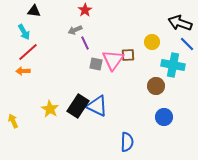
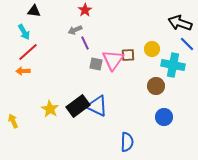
yellow circle: moved 7 px down
black rectangle: rotated 20 degrees clockwise
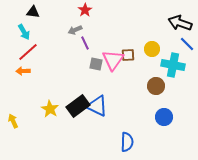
black triangle: moved 1 px left, 1 px down
